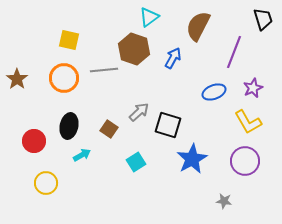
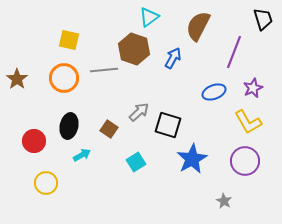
gray star: rotated 21 degrees clockwise
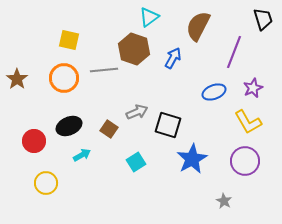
gray arrow: moved 2 px left; rotated 20 degrees clockwise
black ellipse: rotated 55 degrees clockwise
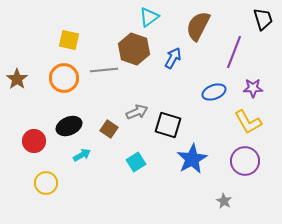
purple star: rotated 24 degrees clockwise
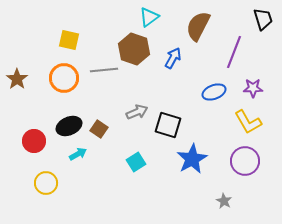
brown square: moved 10 px left
cyan arrow: moved 4 px left, 1 px up
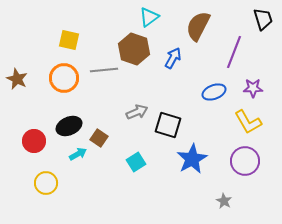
brown star: rotated 10 degrees counterclockwise
brown square: moved 9 px down
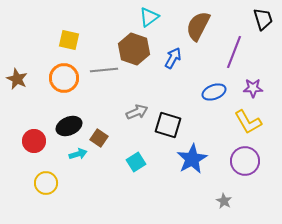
cyan arrow: rotated 12 degrees clockwise
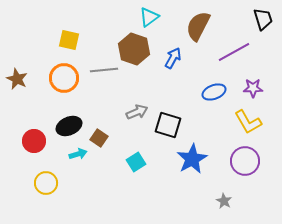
purple line: rotated 40 degrees clockwise
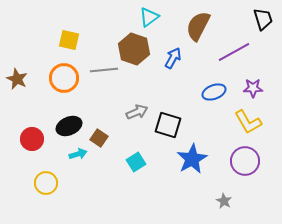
red circle: moved 2 px left, 2 px up
